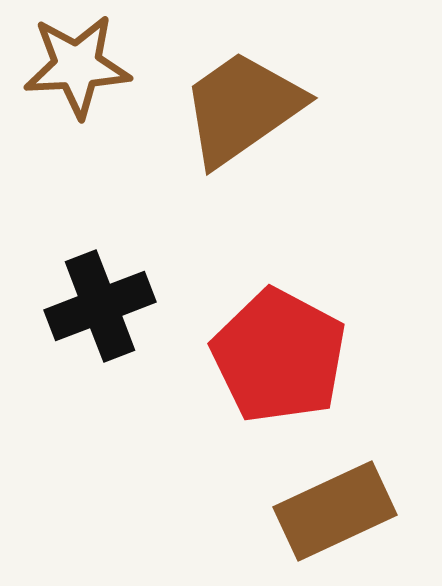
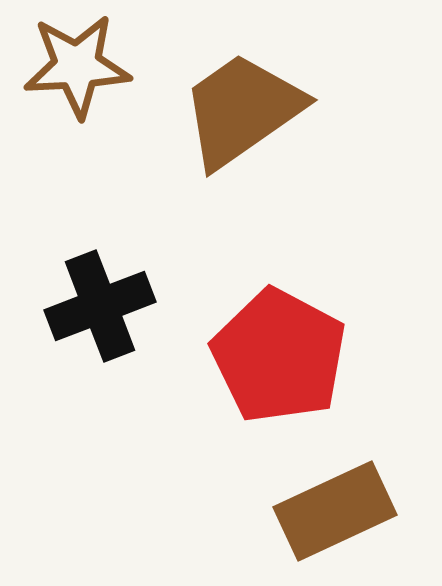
brown trapezoid: moved 2 px down
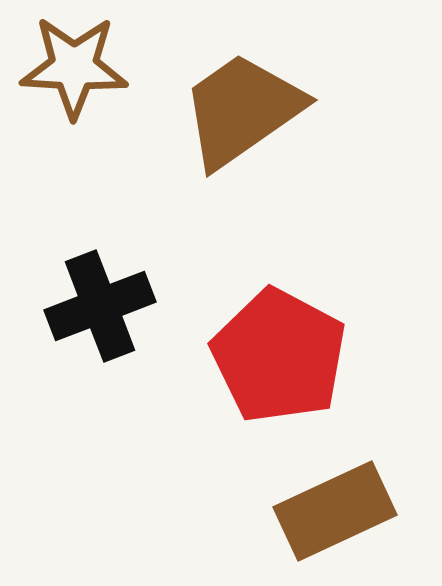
brown star: moved 3 px left, 1 px down; rotated 6 degrees clockwise
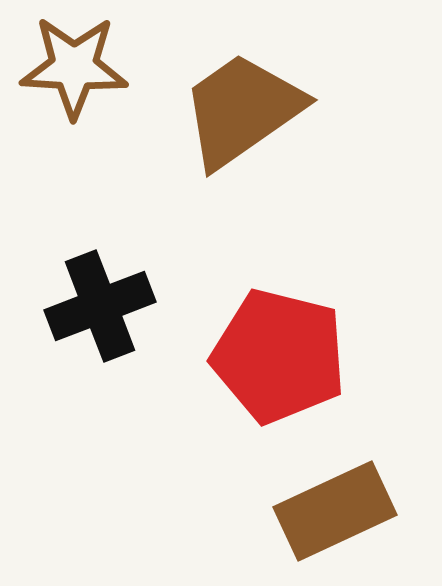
red pentagon: rotated 14 degrees counterclockwise
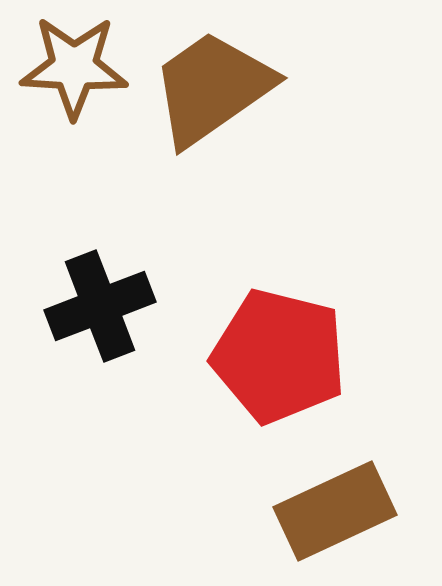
brown trapezoid: moved 30 px left, 22 px up
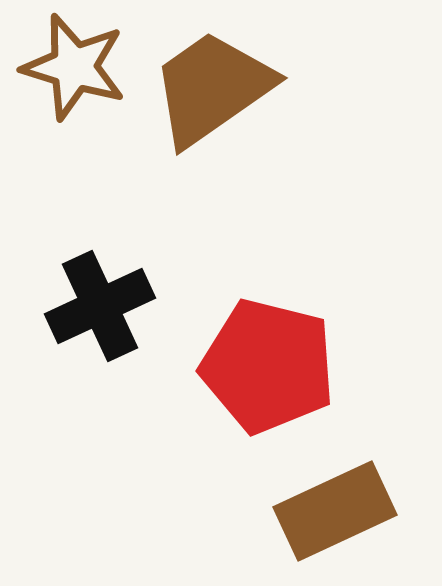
brown star: rotated 14 degrees clockwise
black cross: rotated 4 degrees counterclockwise
red pentagon: moved 11 px left, 10 px down
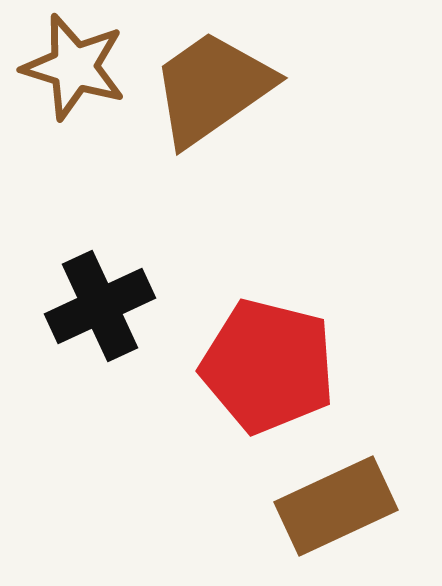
brown rectangle: moved 1 px right, 5 px up
